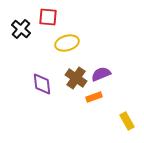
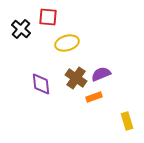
purple diamond: moved 1 px left
yellow rectangle: rotated 12 degrees clockwise
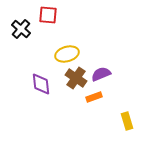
red square: moved 2 px up
yellow ellipse: moved 11 px down
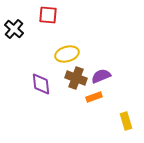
black cross: moved 7 px left
purple semicircle: moved 2 px down
brown cross: rotated 15 degrees counterclockwise
yellow rectangle: moved 1 px left
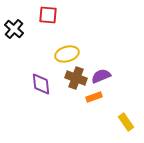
yellow rectangle: moved 1 px down; rotated 18 degrees counterclockwise
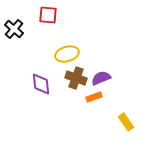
purple semicircle: moved 2 px down
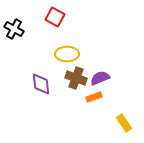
red square: moved 7 px right, 2 px down; rotated 24 degrees clockwise
black cross: rotated 12 degrees counterclockwise
yellow ellipse: rotated 15 degrees clockwise
purple semicircle: moved 1 px left
yellow rectangle: moved 2 px left, 1 px down
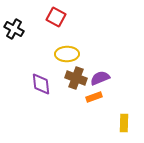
red square: moved 1 px right
yellow rectangle: rotated 36 degrees clockwise
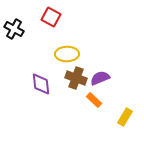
red square: moved 5 px left
orange rectangle: moved 3 px down; rotated 63 degrees clockwise
yellow rectangle: moved 1 px right, 6 px up; rotated 30 degrees clockwise
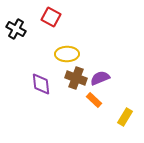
black cross: moved 2 px right
